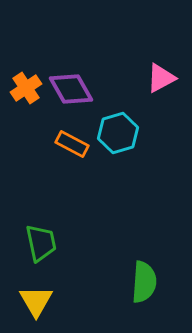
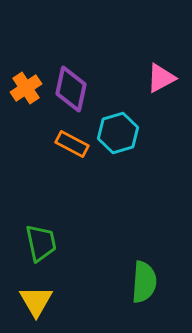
purple diamond: rotated 42 degrees clockwise
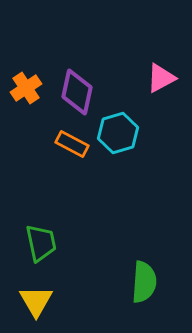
purple diamond: moved 6 px right, 3 px down
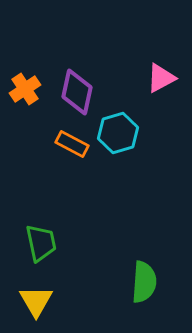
orange cross: moved 1 px left, 1 px down
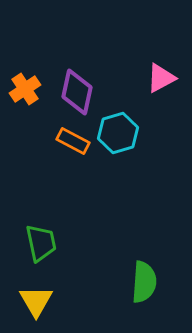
orange rectangle: moved 1 px right, 3 px up
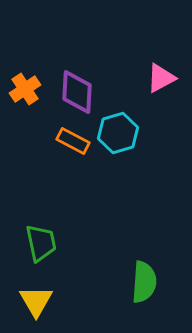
purple diamond: rotated 9 degrees counterclockwise
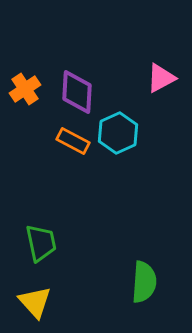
cyan hexagon: rotated 9 degrees counterclockwise
yellow triangle: moved 1 px left, 1 px down; rotated 12 degrees counterclockwise
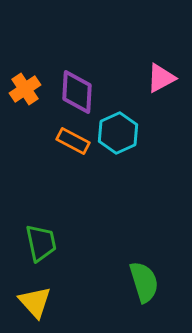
green semicircle: rotated 21 degrees counterclockwise
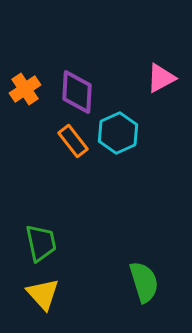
orange rectangle: rotated 24 degrees clockwise
yellow triangle: moved 8 px right, 8 px up
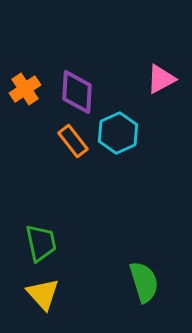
pink triangle: moved 1 px down
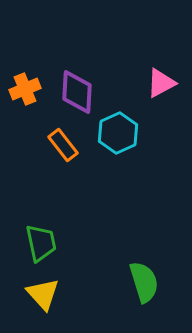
pink triangle: moved 4 px down
orange cross: rotated 12 degrees clockwise
orange rectangle: moved 10 px left, 4 px down
